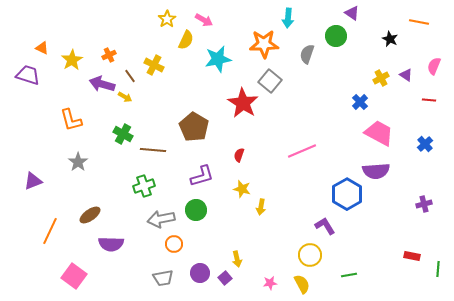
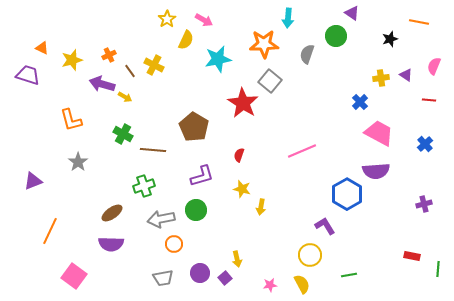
black star at (390, 39): rotated 28 degrees clockwise
yellow star at (72, 60): rotated 15 degrees clockwise
brown line at (130, 76): moved 5 px up
yellow cross at (381, 78): rotated 21 degrees clockwise
brown ellipse at (90, 215): moved 22 px right, 2 px up
pink star at (270, 283): moved 2 px down
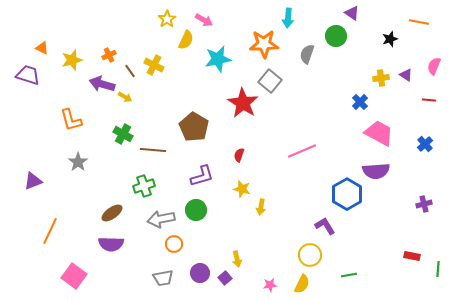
yellow semicircle at (302, 284): rotated 54 degrees clockwise
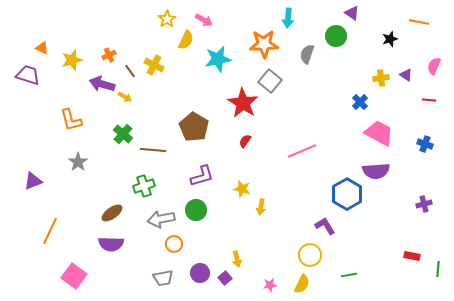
green cross at (123, 134): rotated 12 degrees clockwise
blue cross at (425, 144): rotated 28 degrees counterclockwise
red semicircle at (239, 155): moved 6 px right, 14 px up; rotated 16 degrees clockwise
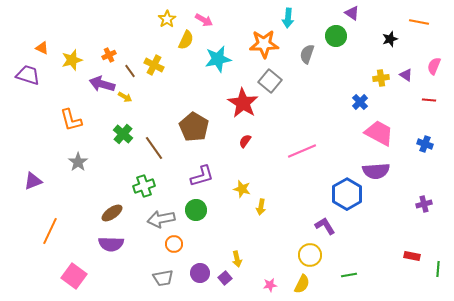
brown line at (153, 150): moved 1 px right, 2 px up; rotated 50 degrees clockwise
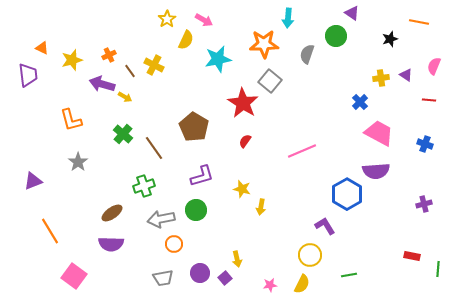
purple trapezoid at (28, 75): rotated 65 degrees clockwise
orange line at (50, 231): rotated 56 degrees counterclockwise
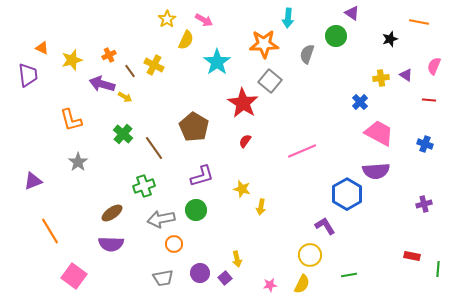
cyan star at (218, 59): moved 1 px left, 3 px down; rotated 24 degrees counterclockwise
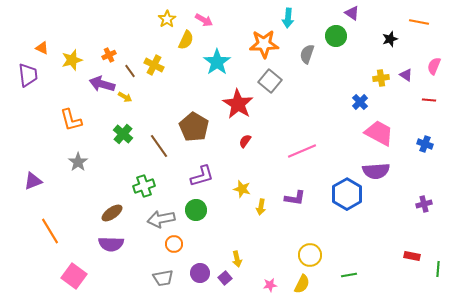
red star at (243, 103): moved 5 px left, 1 px down
brown line at (154, 148): moved 5 px right, 2 px up
purple L-shape at (325, 226): moved 30 px left, 28 px up; rotated 130 degrees clockwise
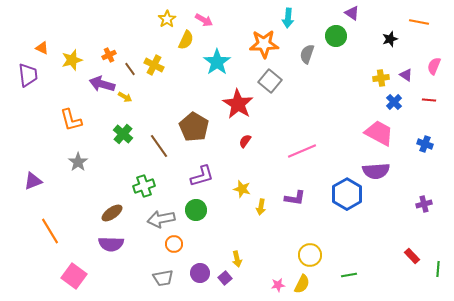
brown line at (130, 71): moved 2 px up
blue cross at (360, 102): moved 34 px right
red rectangle at (412, 256): rotated 35 degrees clockwise
pink star at (270, 285): moved 8 px right
